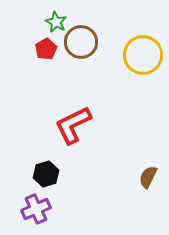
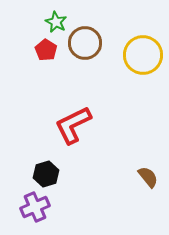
brown circle: moved 4 px right, 1 px down
red pentagon: moved 1 px down; rotated 10 degrees counterclockwise
brown semicircle: rotated 115 degrees clockwise
purple cross: moved 1 px left, 2 px up
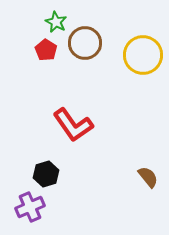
red L-shape: rotated 99 degrees counterclockwise
purple cross: moved 5 px left
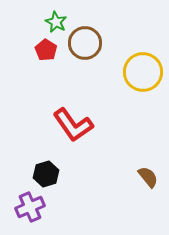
yellow circle: moved 17 px down
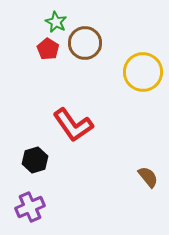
red pentagon: moved 2 px right, 1 px up
black hexagon: moved 11 px left, 14 px up
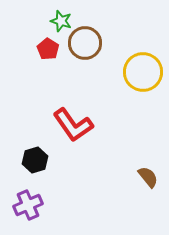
green star: moved 5 px right, 1 px up; rotated 10 degrees counterclockwise
purple cross: moved 2 px left, 2 px up
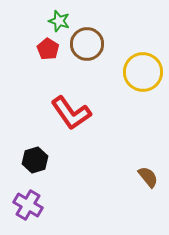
green star: moved 2 px left
brown circle: moved 2 px right, 1 px down
red L-shape: moved 2 px left, 12 px up
purple cross: rotated 36 degrees counterclockwise
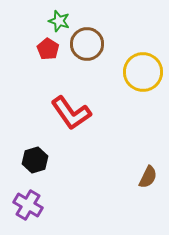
brown semicircle: rotated 65 degrees clockwise
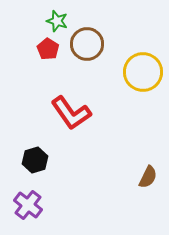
green star: moved 2 px left
purple cross: rotated 8 degrees clockwise
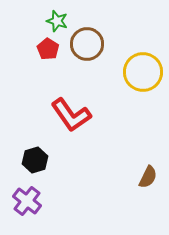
red L-shape: moved 2 px down
purple cross: moved 1 px left, 4 px up
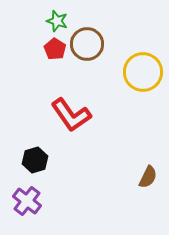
red pentagon: moved 7 px right
